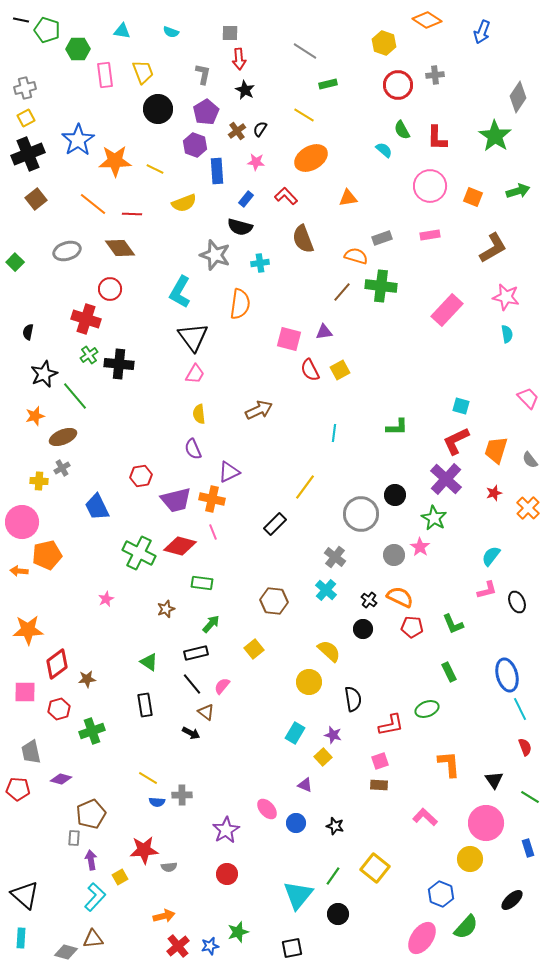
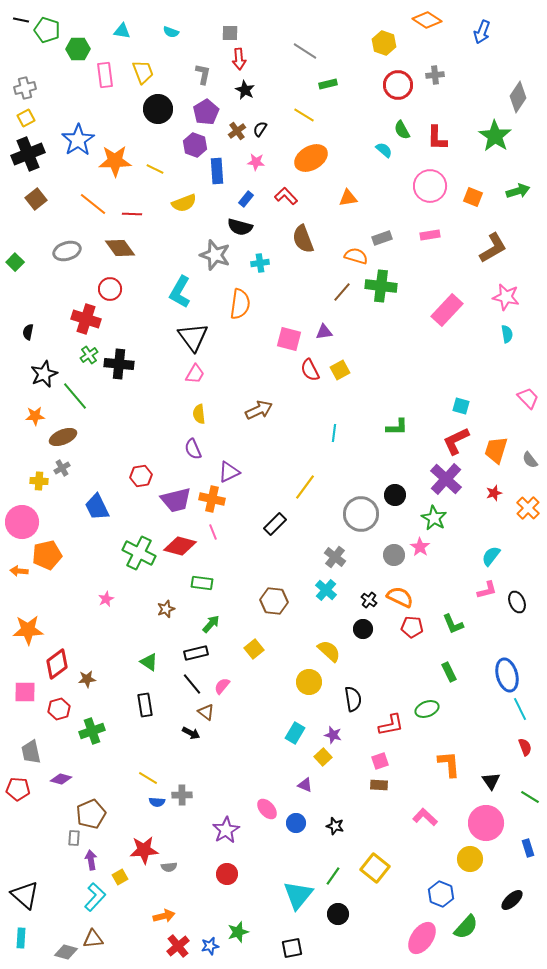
orange star at (35, 416): rotated 12 degrees clockwise
black triangle at (494, 780): moved 3 px left, 1 px down
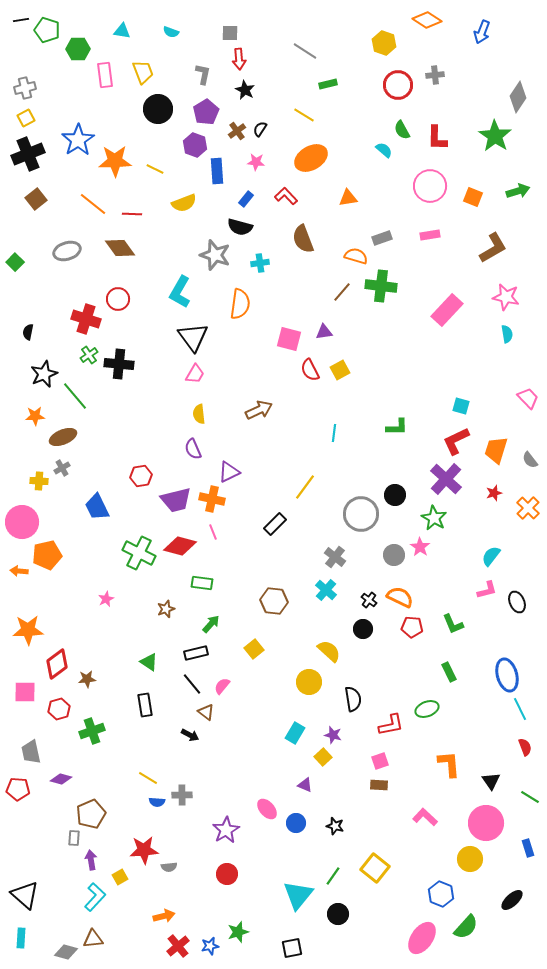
black line at (21, 20): rotated 21 degrees counterclockwise
red circle at (110, 289): moved 8 px right, 10 px down
black arrow at (191, 733): moved 1 px left, 2 px down
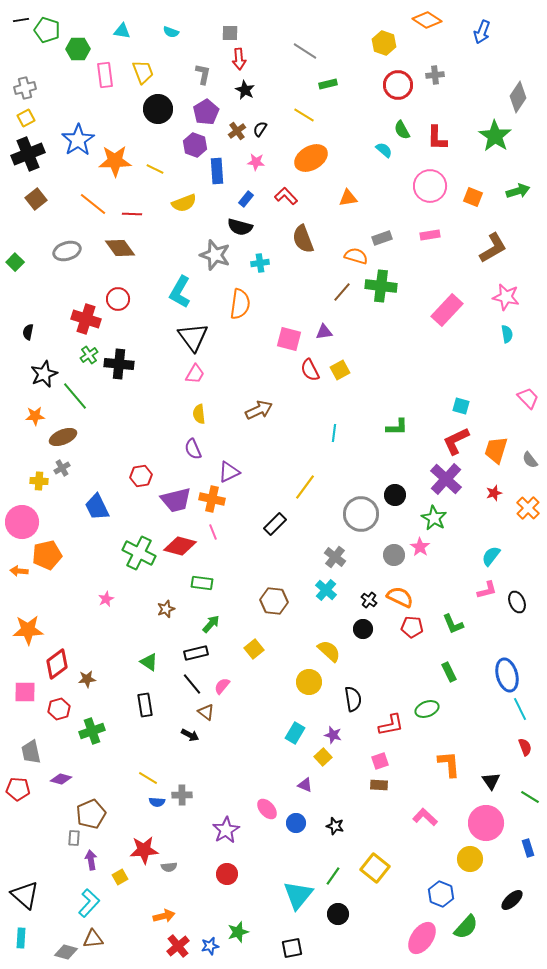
cyan L-shape at (95, 897): moved 6 px left, 6 px down
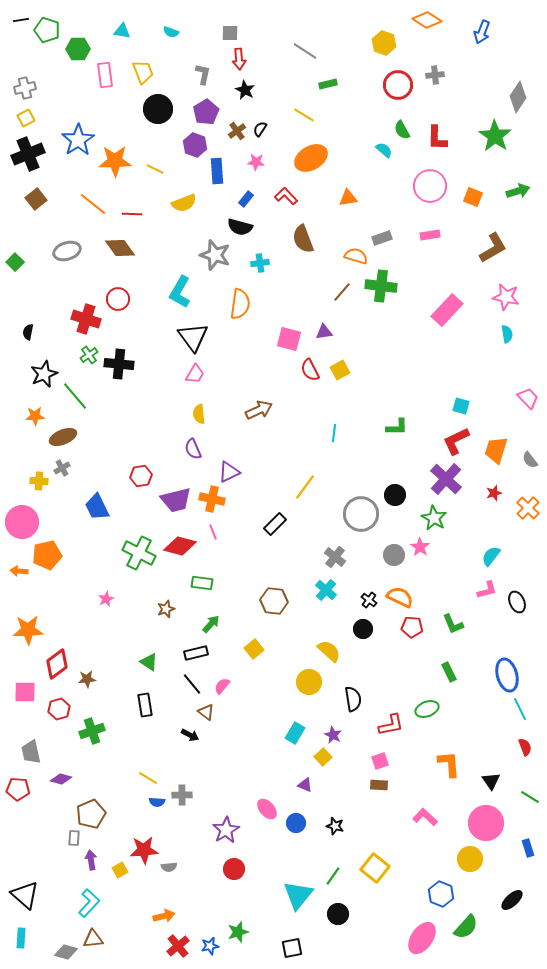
purple star at (333, 735): rotated 12 degrees clockwise
red circle at (227, 874): moved 7 px right, 5 px up
yellow square at (120, 877): moved 7 px up
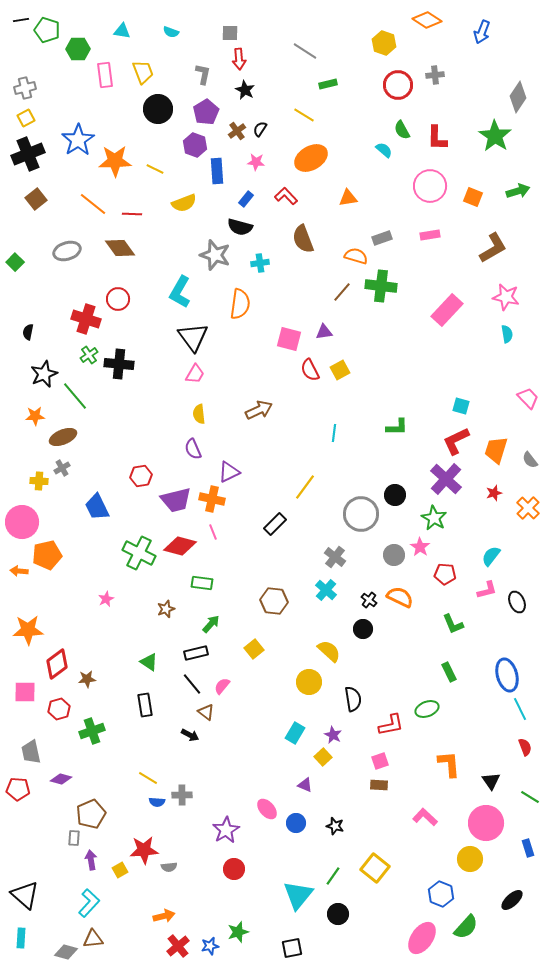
red pentagon at (412, 627): moved 33 px right, 53 px up
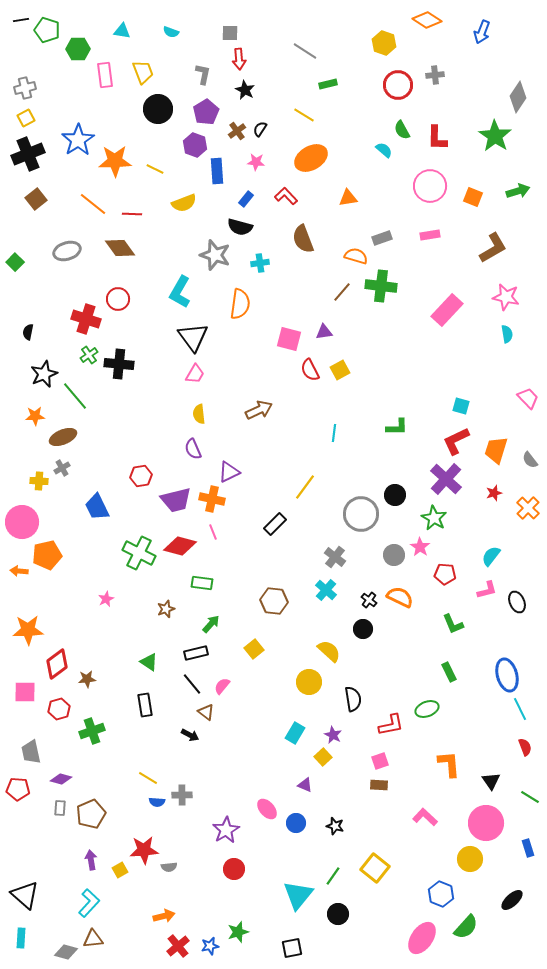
gray rectangle at (74, 838): moved 14 px left, 30 px up
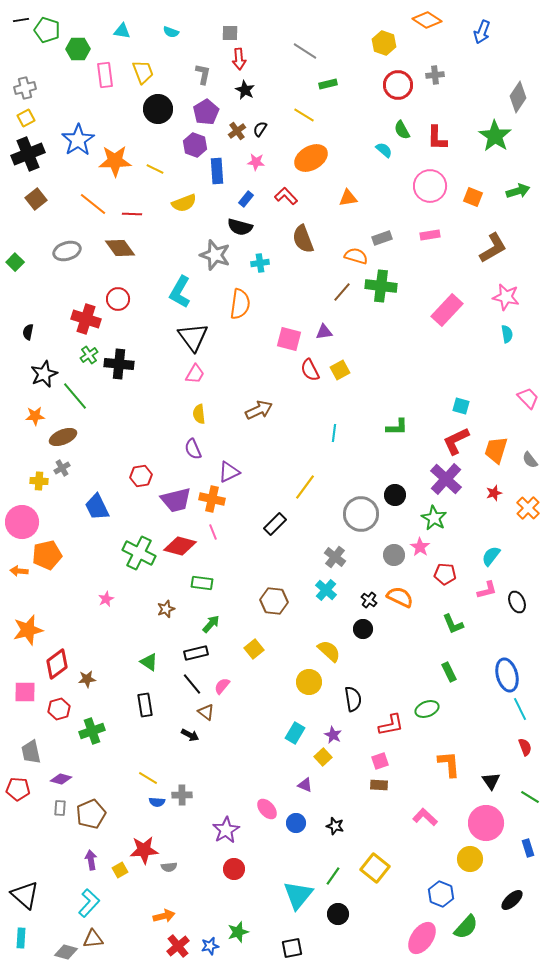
orange star at (28, 630): rotated 12 degrees counterclockwise
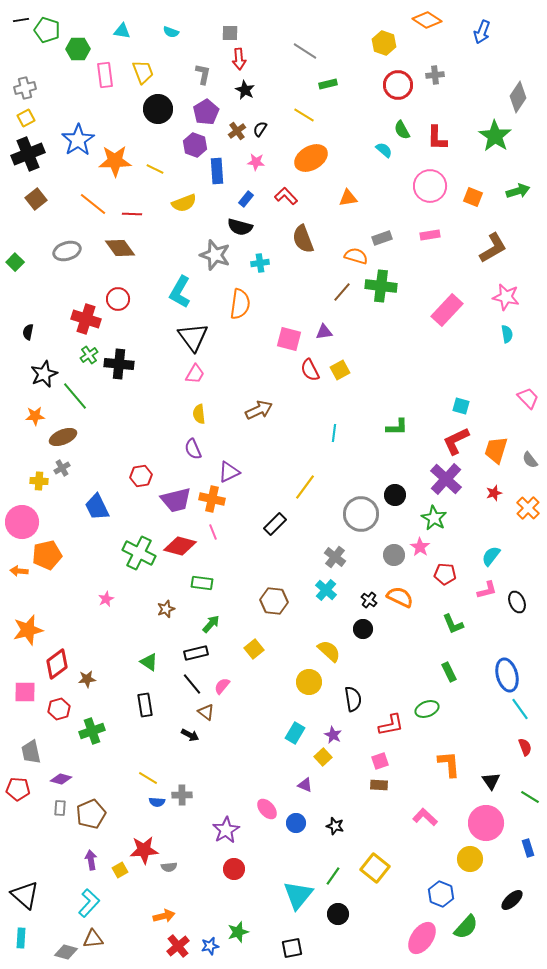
cyan line at (520, 709): rotated 10 degrees counterclockwise
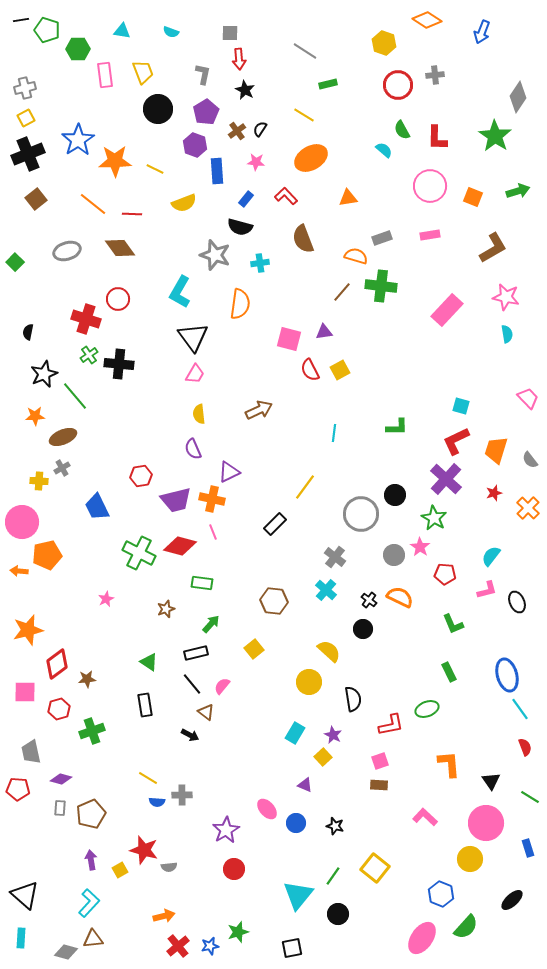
red star at (144, 850): rotated 20 degrees clockwise
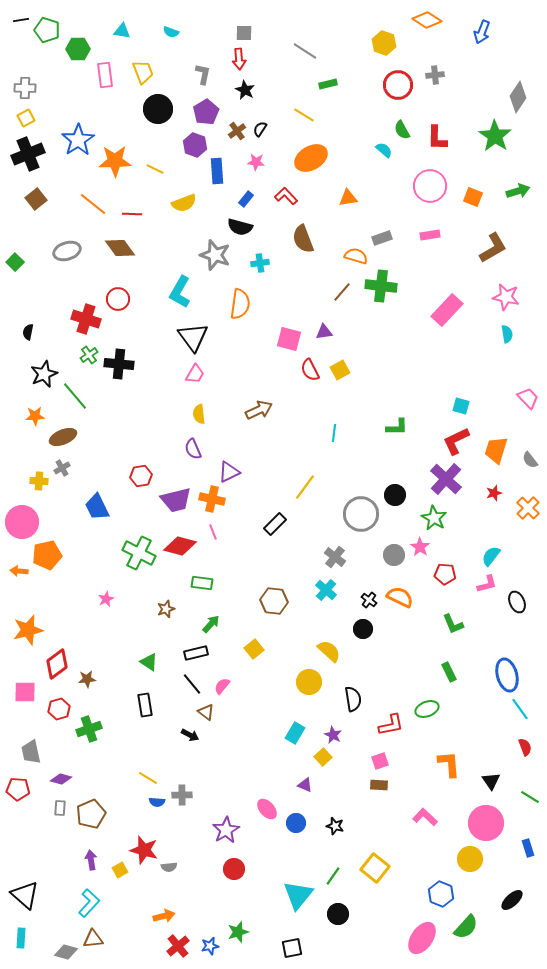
gray square at (230, 33): moved 14 px right
gray cross at (25, 88): rotated 15 degrees clockwise
pink L-shape at (487, 590): moved 6 px up
green cross at (92, 731): moved 3 px left, 2 px up
